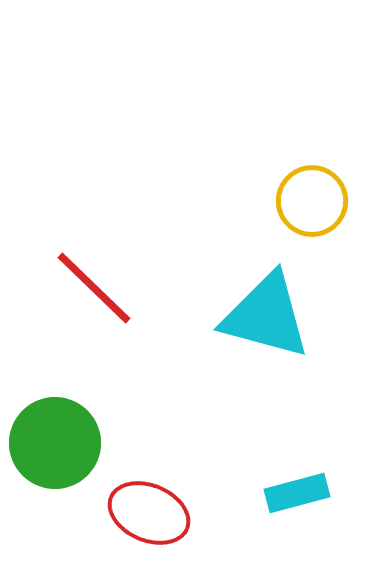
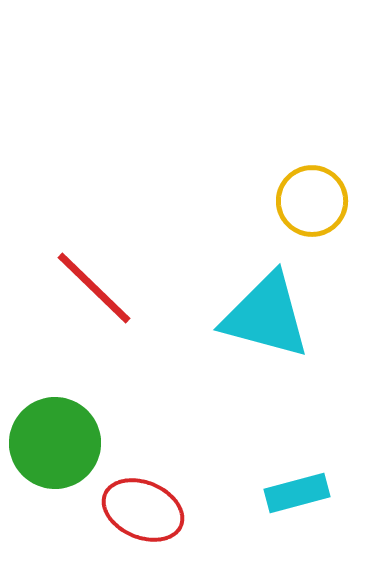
red ellipse: moved 6 px left, 3 px up
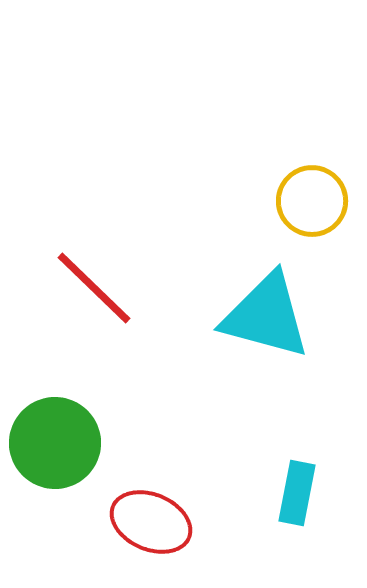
cyan rectangle: rotated 64 degrees counterclockwise
red ellipse: moved 8 px right, 12 px down
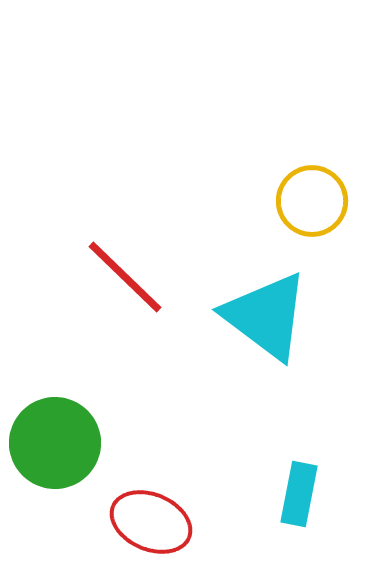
red line: moved 31 px right, 11 px up
cyan triangle: rotated 22 degrees clockwise
cyan rectangle: moved 2 px right, 1 px down
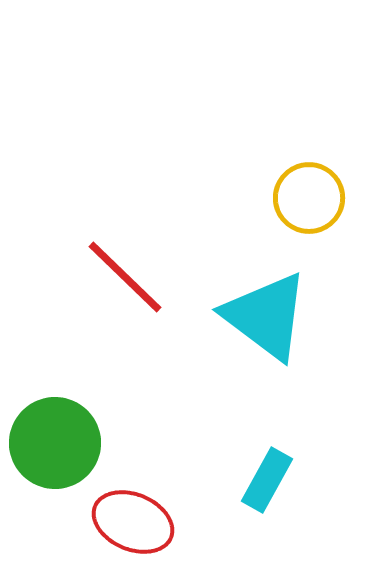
yellow circle: moved 3 px left, 3 px up
cyan rectangle: moved 32 px left, 14 px up; rotated 18 degrees clockwise
red ellipse: moved 18 px left
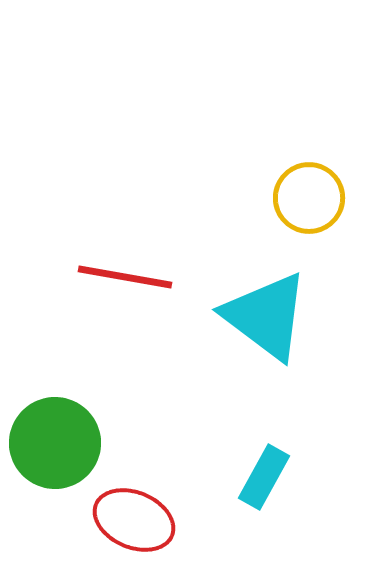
red line: rotated 34 degrees counterclockwise
cyan rectangle: moved 3 px left, 3 px up
red ellipse: moved 1 px right, 2 px up
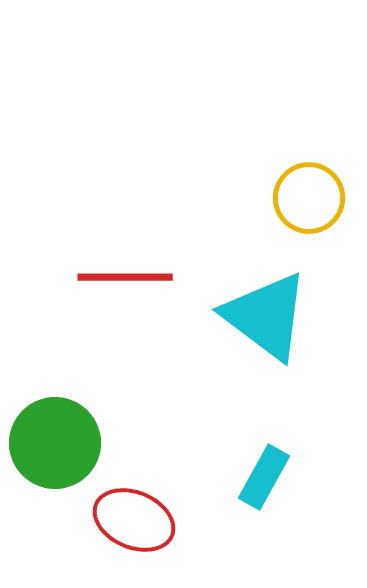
red line: rotated 10 degrees counterclockwise
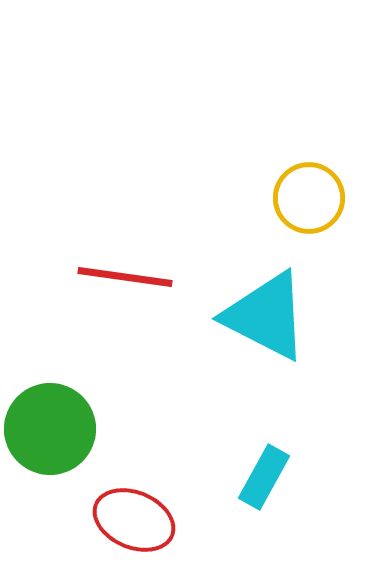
red line: rotated 8 degrees clockwise
cyan triangle: rotated 10 degrees counterclockwise
green circle: moved 5 px left, 14 px up
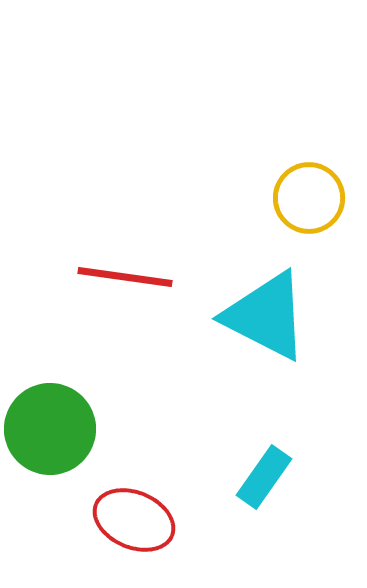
cyan rectangle: rotated 6 degrees clockwise
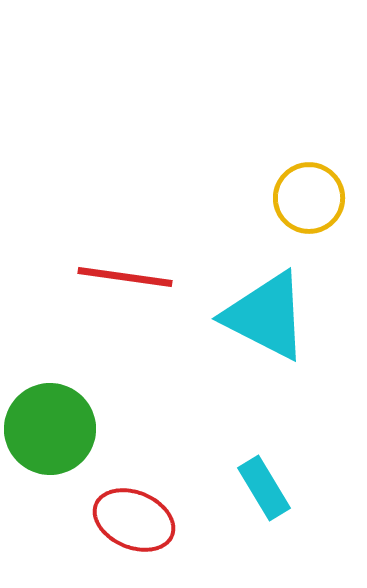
cyan rectangle: moved 11 px down; rotated 66 degrees counterclockwise
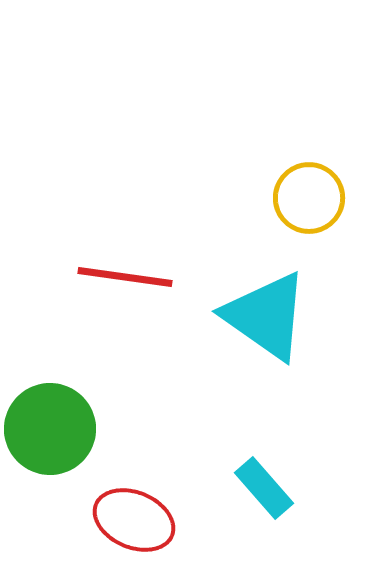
cyan triangle: rotated 8 degrees clockwise
cyan rectangle: rotated 10 degrees counterclockwise
